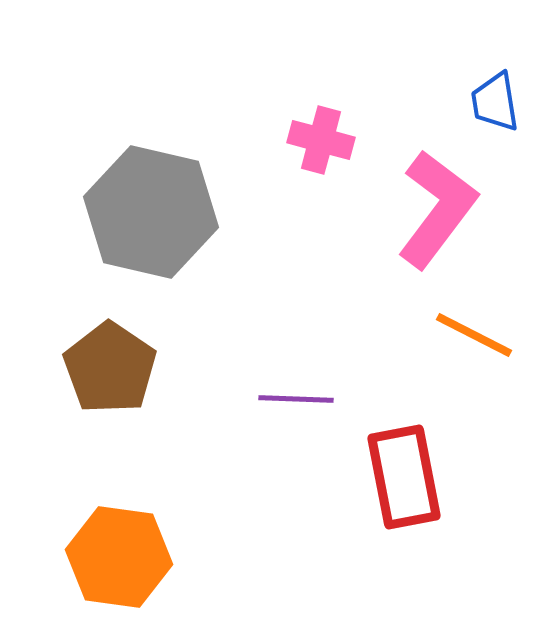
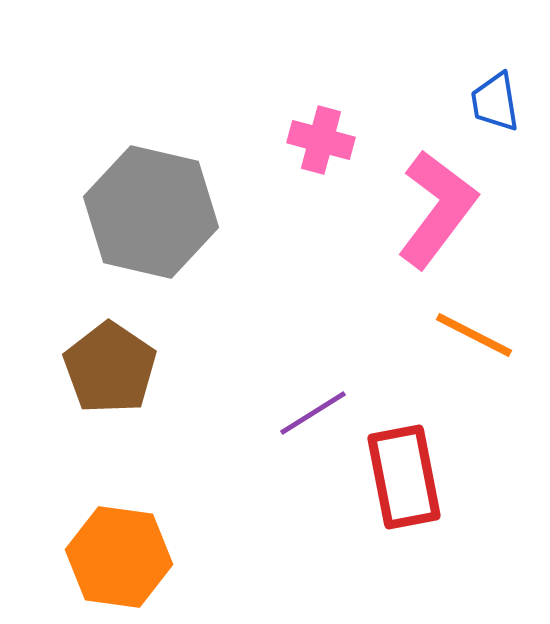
purple line: moved 17 px right, 14 px down; rotated 34 degrees counterclockwise
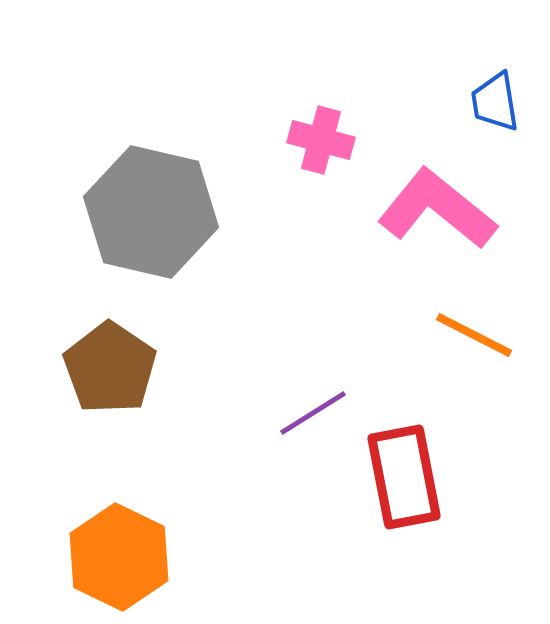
pink L-shape: rotated 88 degrees counterclockwise
orange hexagon: rotated 18 degrees clockwise
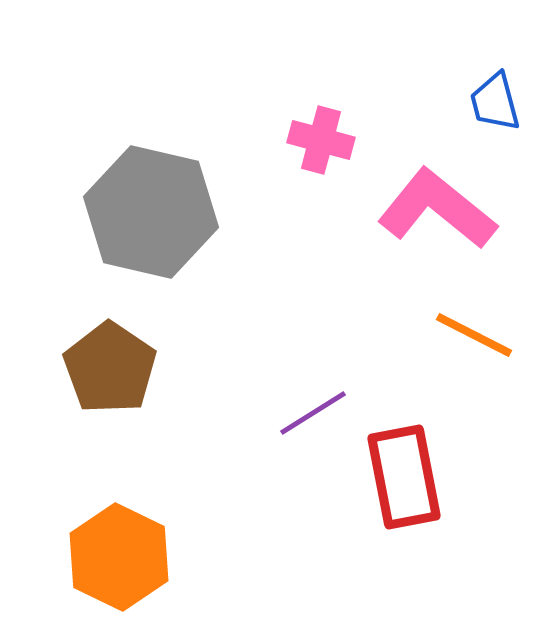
blue trapezoid: rotated 6 degrees counterclockwise
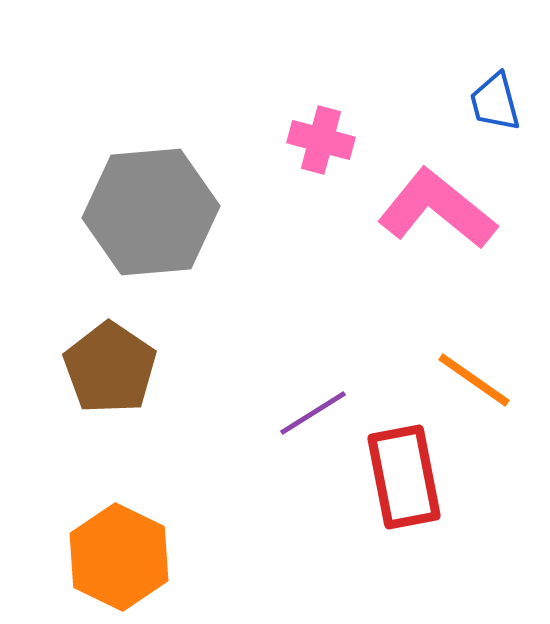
gray hexagon: rotated 18 degrees counterclockwise
orange line: moved 45 px down; rotated 8 degrees clockwise
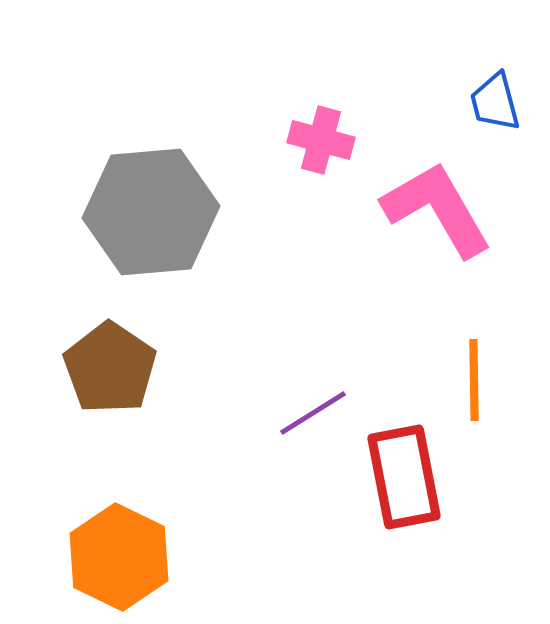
pink L-shape: rotated 21 degrees clockwise
orange line: rotated 54 degrees clockwise
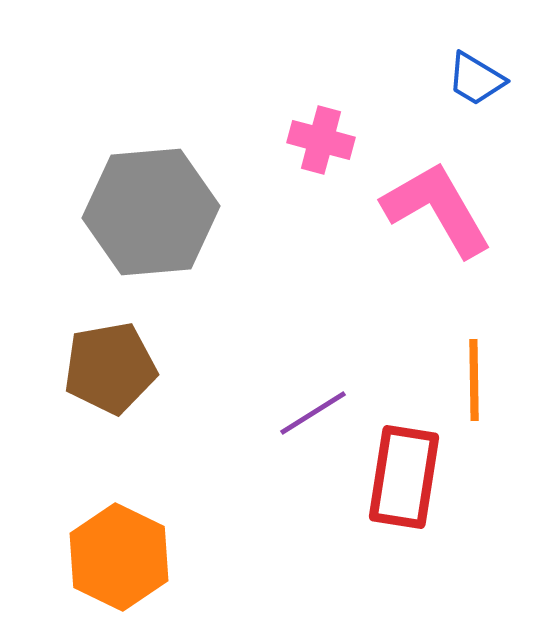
blue trapezoid: moved 19 px left, 23 px up; rotated 44 degrees counterclockwise
brown pentagon: rotated 28 degrees clockwise
red rectangle: rotated 20 degrees clockwise
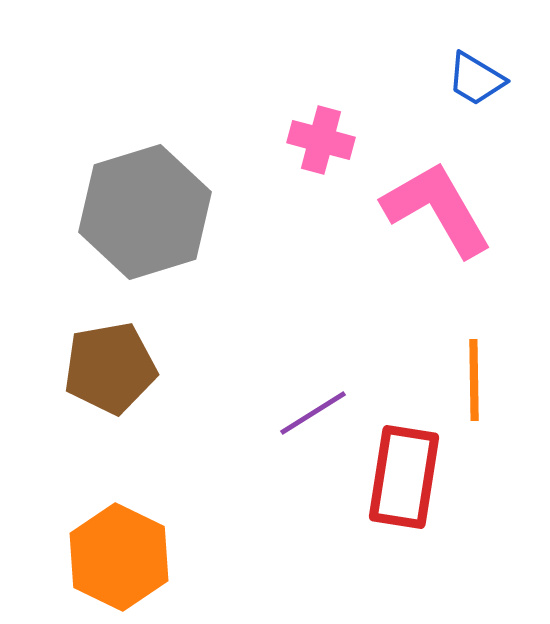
gray hexagon: moved 6 px left; rotated 12 degrees counterclockwise
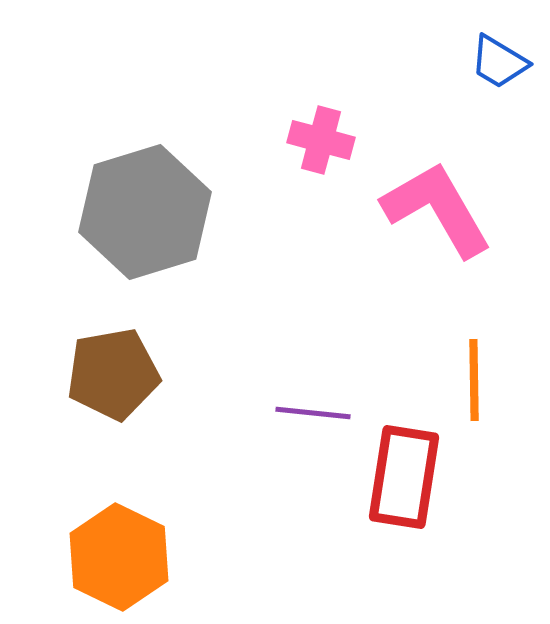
blue trapezoid: moved 23 px right, 17 px up
brown pentagon: moved 3 px right, 6 px down
purple line: rotated 38 degrees clockwise
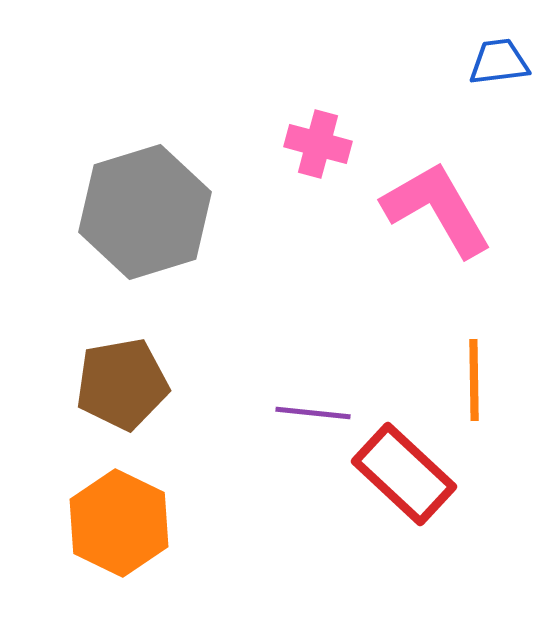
blue trapezoid: rotated 142 degrees clockwise
pink cross: moved 3 px left, 4 px down
brown pentagon: moved 9 px right, 10 px down
red rectangle: moved 3 px up; rotated 56 degrees counterclockwise
orange hexagon: moved 34 px up
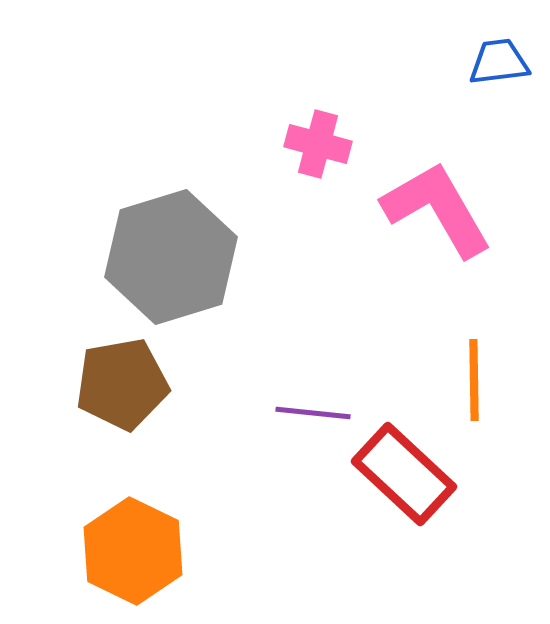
gray hexagon: moved 26 px right, 45 px down
orange hexagon: moved 14 px right, 28 px down
